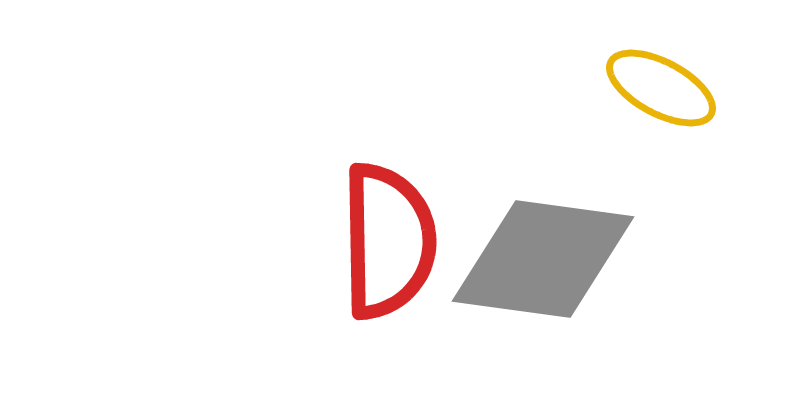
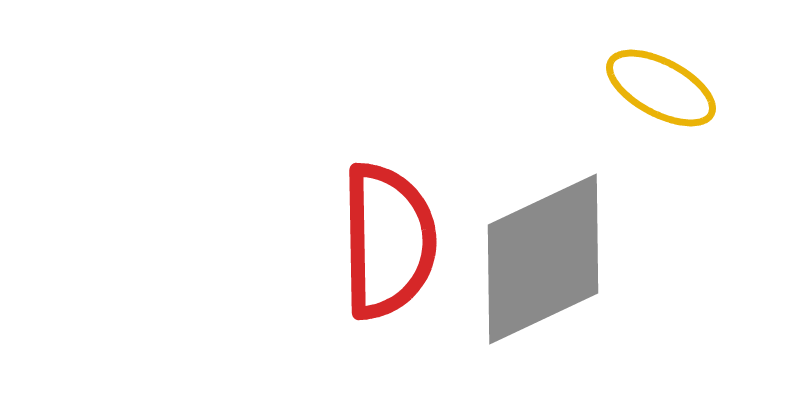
gray diamond: rotated 33 degrees counterclockwise
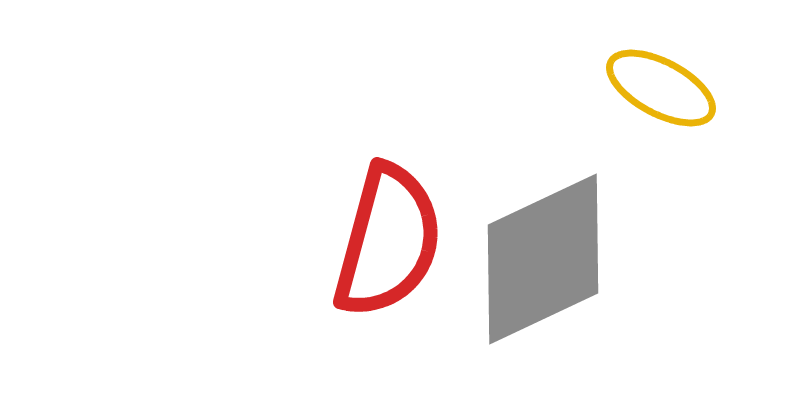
red semicircle: rotated 16 degrees clockwise
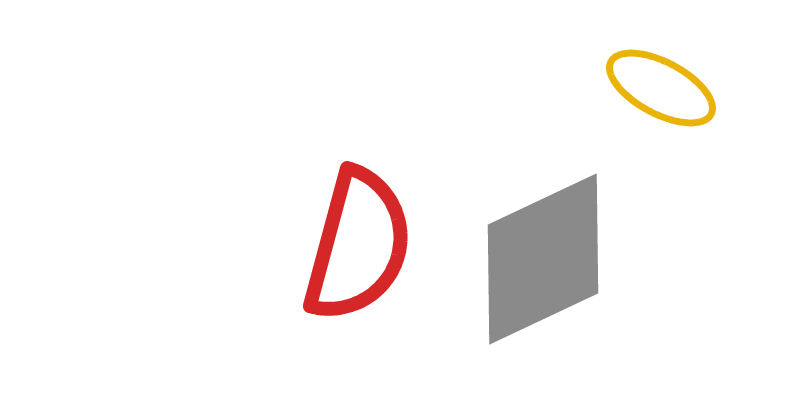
red semicircle: moved 30 px left, 4 px down
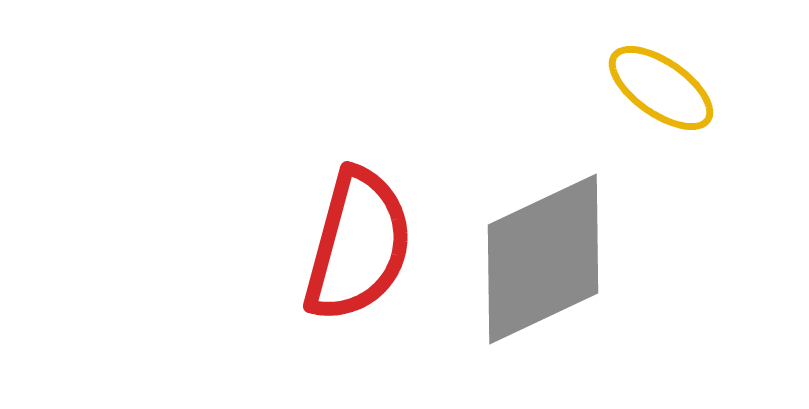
yellow ellipse: rotated 7 degrees clockwise
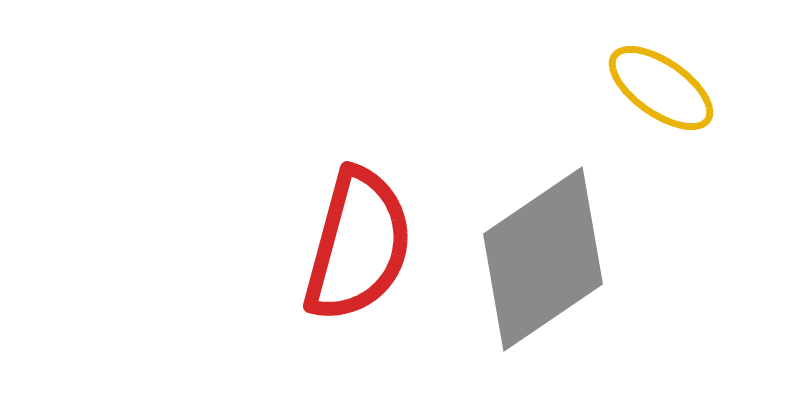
gray diamond: rotated 9 degrees counterclockwise
